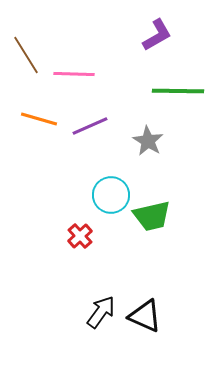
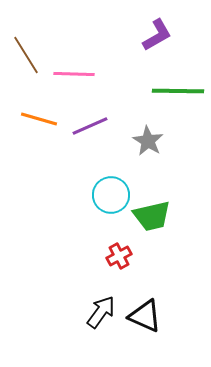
red cross: moved 39 px right, 20 px down; rotated 15 degrees clockwise
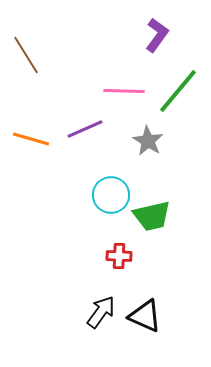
purple L-shape: rotated 24 degrees counterclockwise
pink line: moved 50 px right, 17 px down
green line: rotated 51 degrees counterclockwise
orange line: moved 8 px left, 20 px down
purple line: moved 5 px left, 3 px down
red cross: rotated 30 degrees clockwise
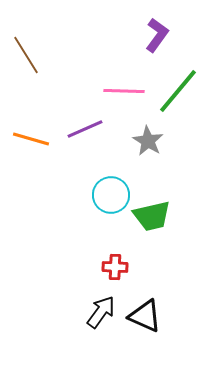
red cross: moved 4 px left, 11 px down
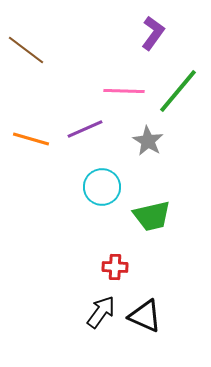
purple L-shape: moved 4 px left, 2 px up
brown line: moved 5 px up; rotated 21 degrees counterclockwise
cyan circle: moved 9 px left, 8 px up
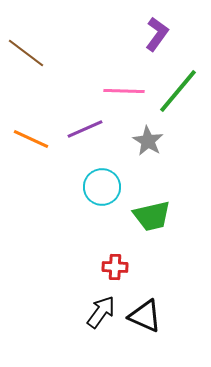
purple L-shape: moved 4 px right, 1 px down
brown line: moved 3 px down
orange line: rotated 9 degrees clockwise
